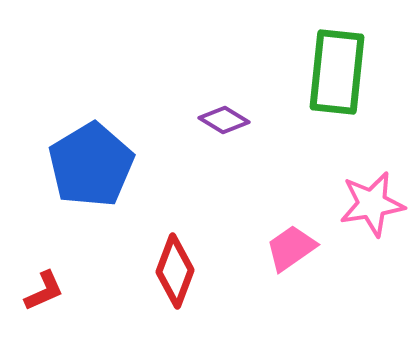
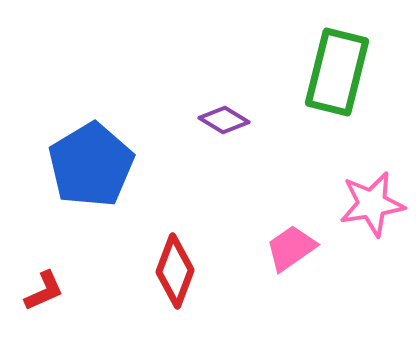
green rectangle: rotated 8 degrees clockwise
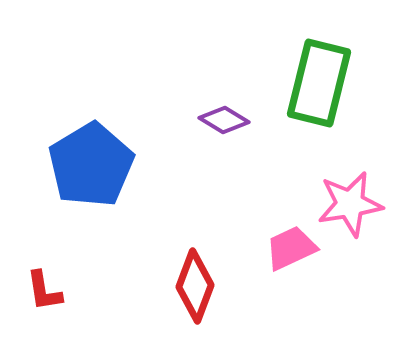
green rectangle: moved 18 px left, 11 px down
pink star: moved 22 px left
pink trapezoid: rotated 10 degrees clockwise
red diamond: moved 20 px right, 15 px down
red L-shape: rotated 105 degrees clockwise
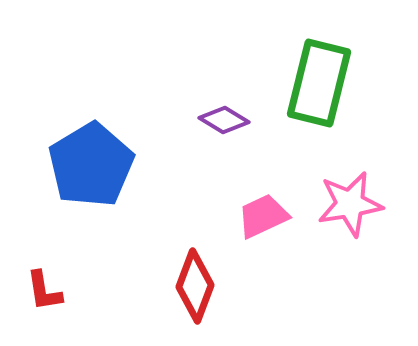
pink trapezoid: moved 28 px left, 32 px up
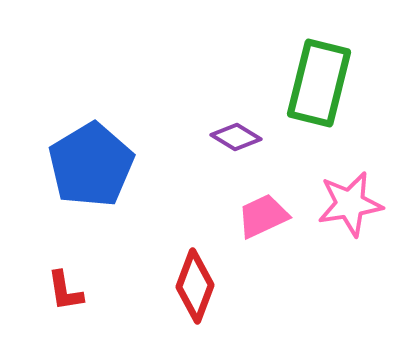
purple diamond: moved 12 px right, 17 px down
red L-shape: moved 21 px right
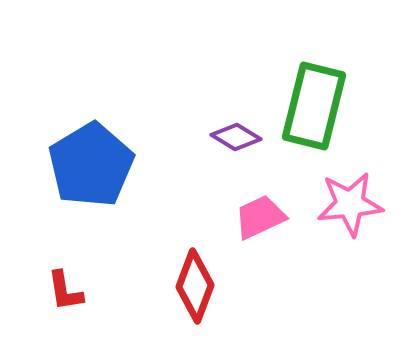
green rectangle: moved 5 px left, 23 px down
pink star: rotated 4 degrees clockwise
pink trapezoid: moved 3 px left, 1 px down
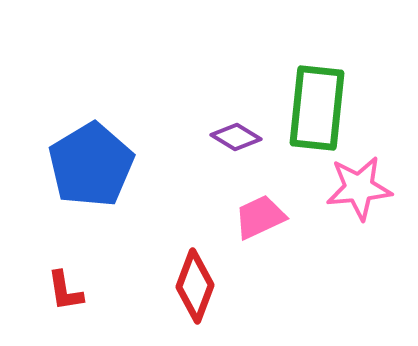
green rectangle: moved 3 px right, 2 px down; rotated 8 degrees counterclockwise
pink star: moved 9 px right, 16 px up
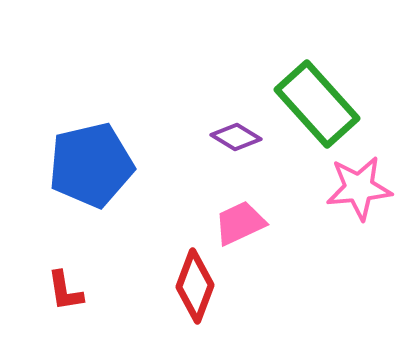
green rectangle: moved 4 px up; rotated 48 degrees counterclockwise
blue pentagon: rotated 18 degrees clockwise
pink trapezoid: moved 20 px left, 6 px down
